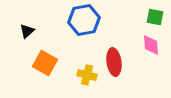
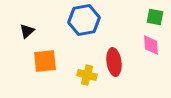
orange square: moved 2 px up; rotated 35 degrees counterclockwise
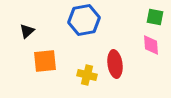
red ellipse: moved 1 px right, 2 px down
